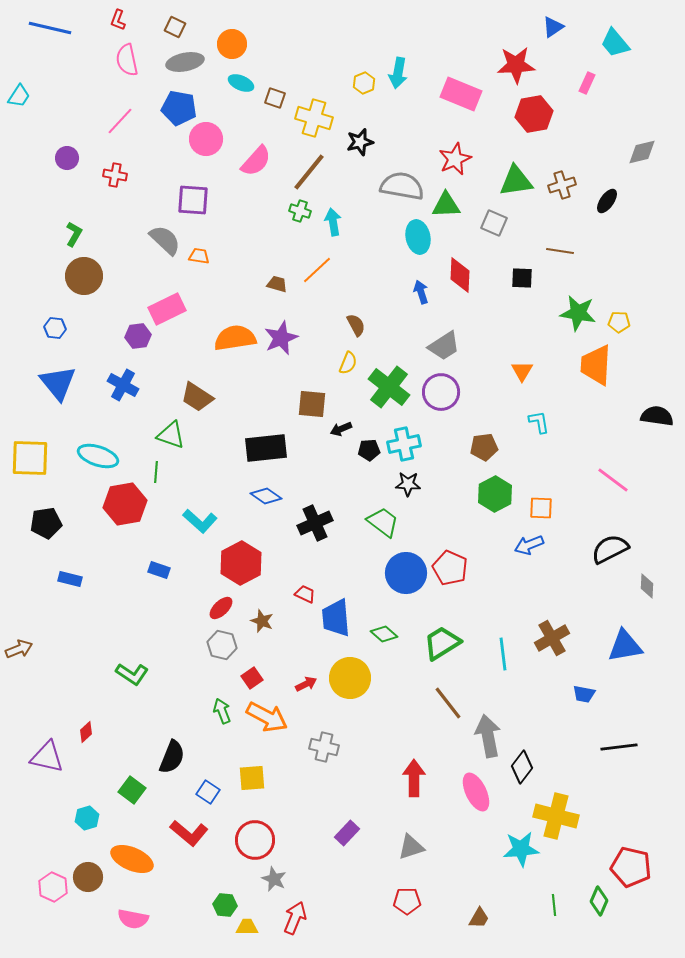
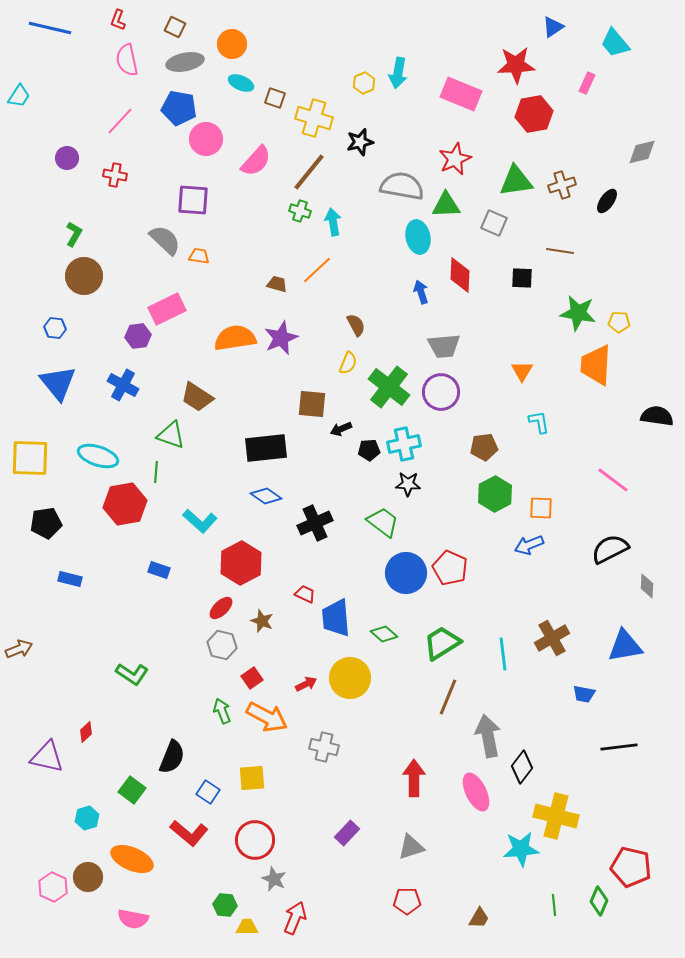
gray trapezoid at (444, 346): rotated 28 degrees clockwise
brown line at (448, 703): moved 6 px up; rotated 60 degrees clockwise
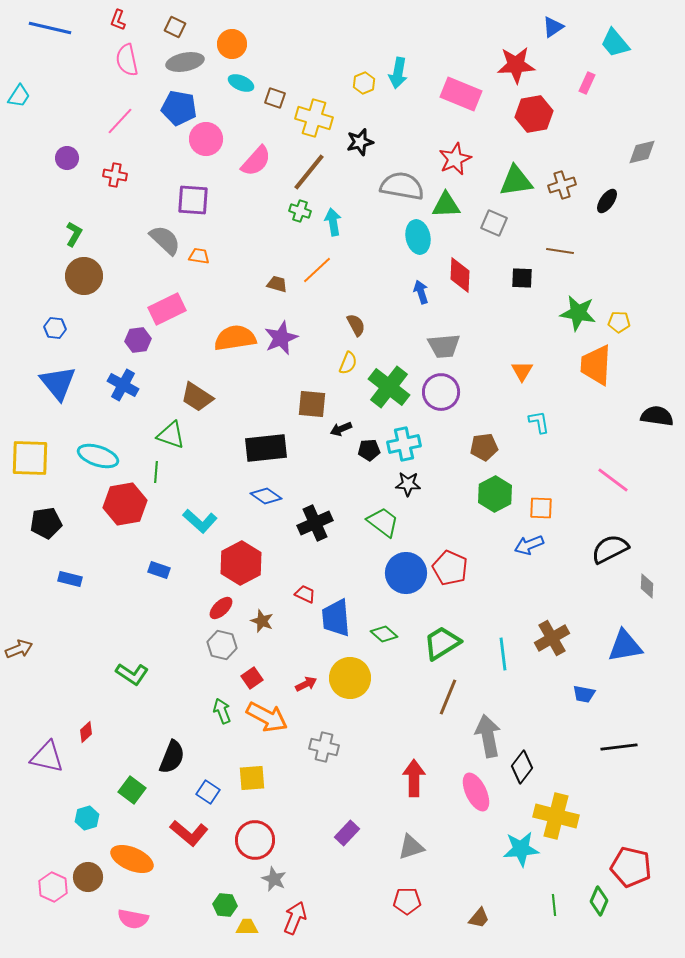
purple hexagon at (138, 336): moved 4 px down
brown trapezoid at (479, 918): rotated 10 degrees clockwise
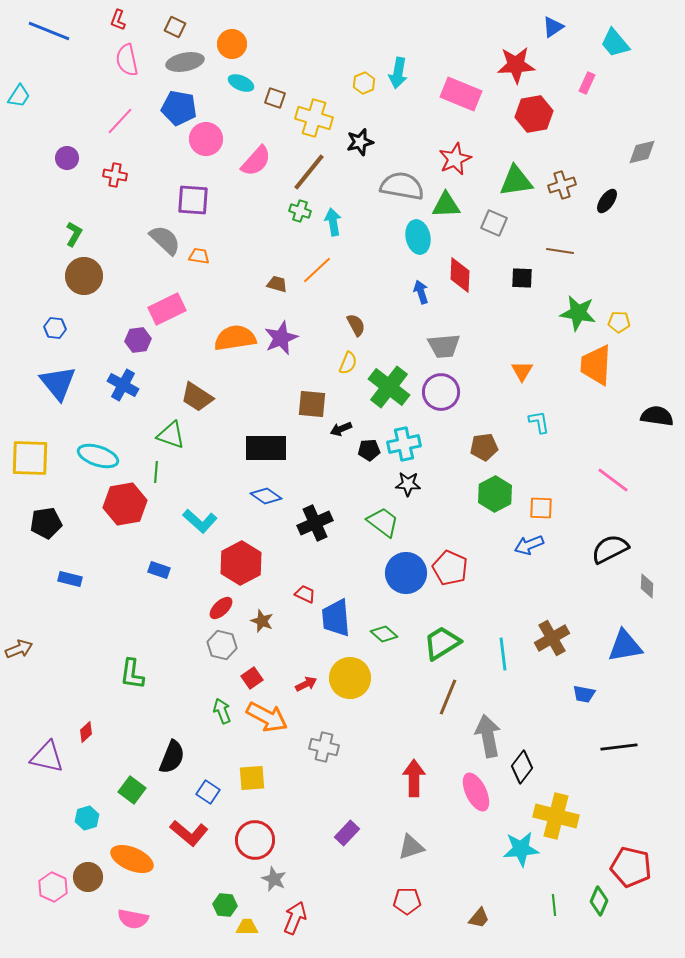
blue line at (50, 28): moved 1 px left, 3 px down; rotated 9 degrees clockwise
black rectangle at (266, 448): rotated 6 degrees clockwise
green L-shape at (132, 674): rotated 64 degrees clockwise
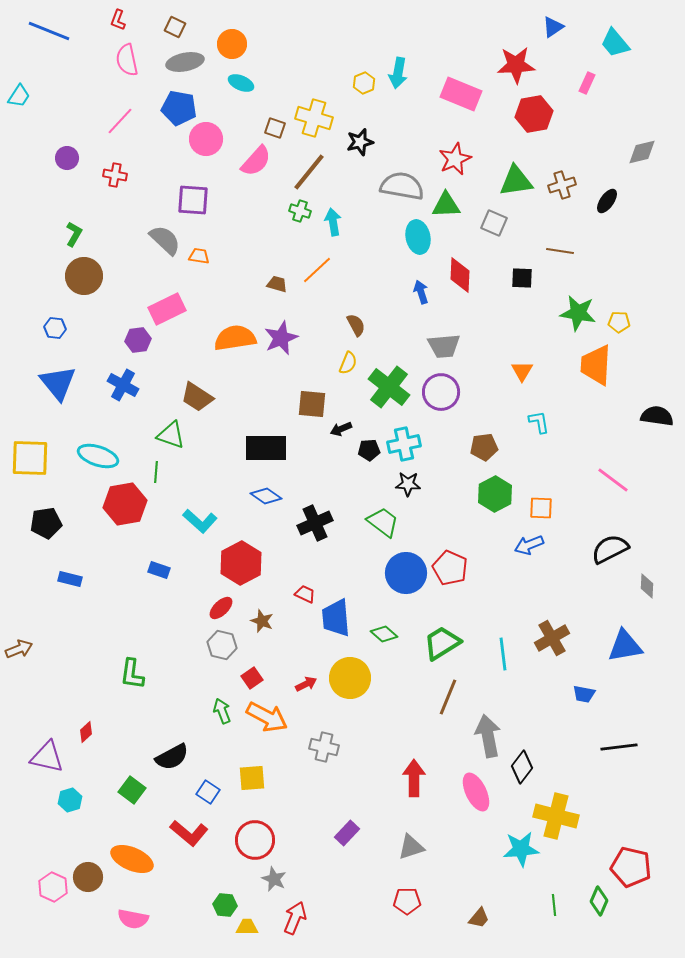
brown square at (275, 98): moved 30 px down
black semicircle at (172, 757): rotated 40 degrees clockwise
cyan hexagon at (87, 818): moved 17 px left, 18 px up
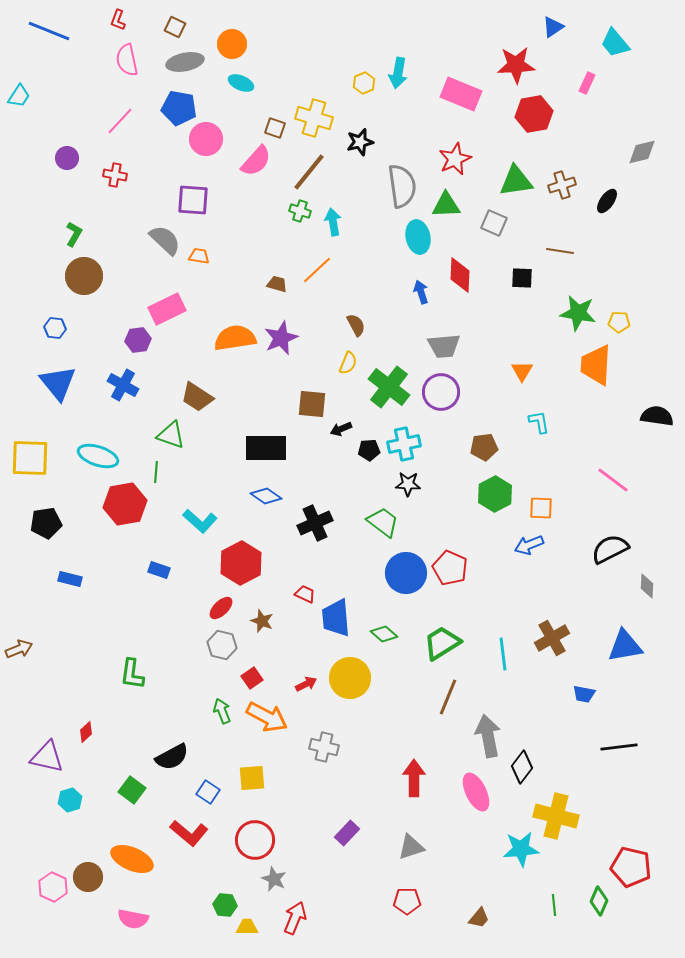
gray semicircle at (402, 186): rotated 72 degrees clockwise
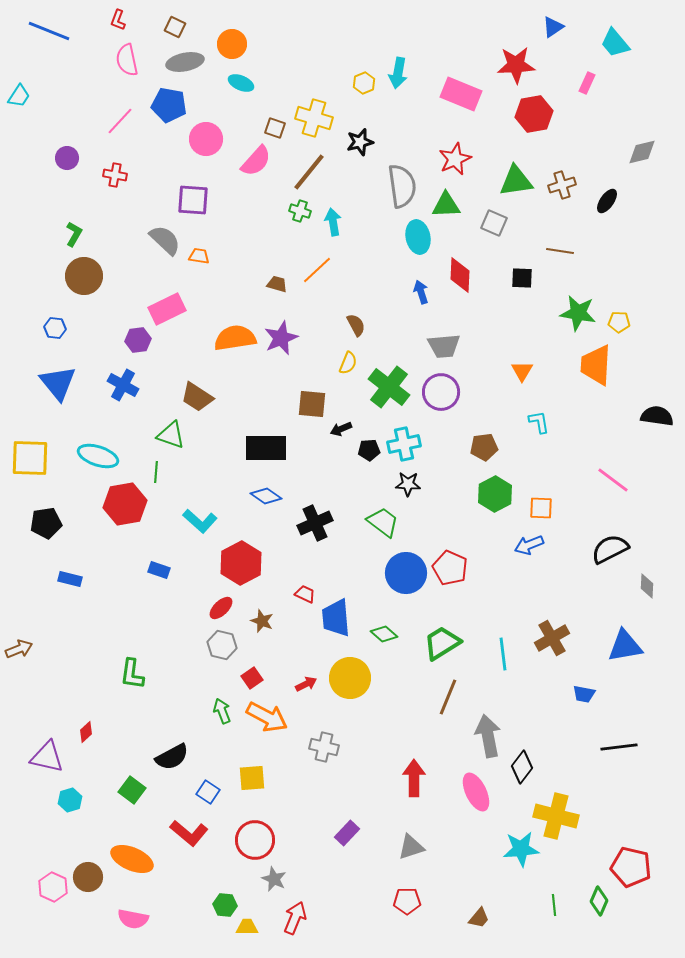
blue pentagon at (179, 108): moved 10 px left, 3 px up
